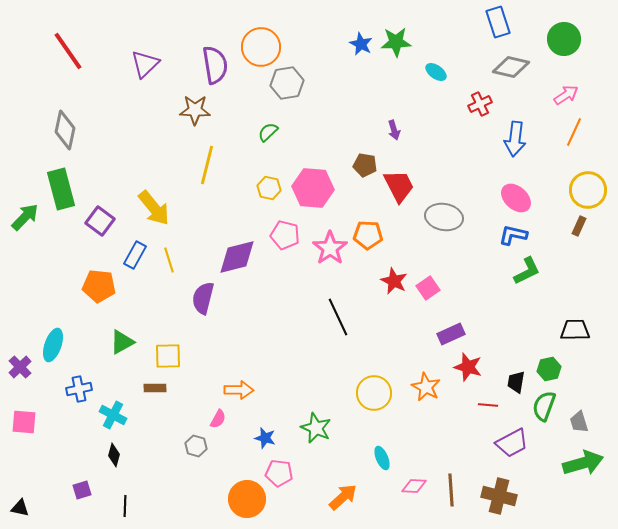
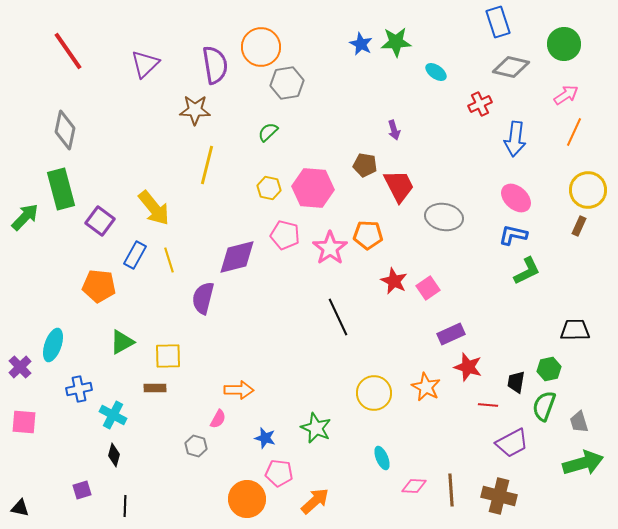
green circle at (564, 39): moved 5 px down
orange arrow at (343, 497): moved 28 px left, 4 px down
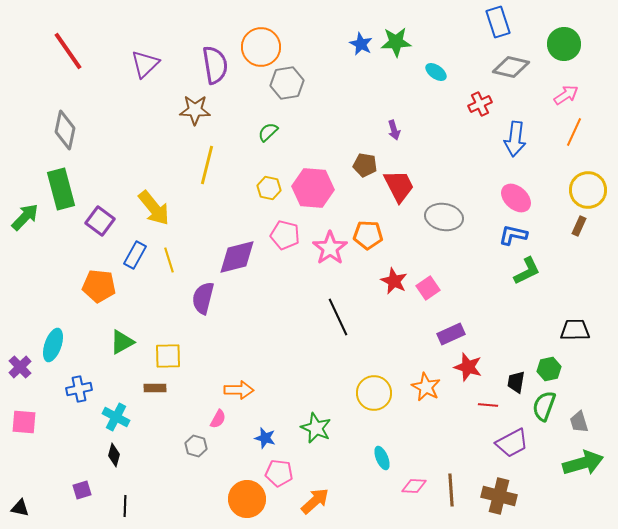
cyan cross at (113, 415): moved 3 px right, 2 px down
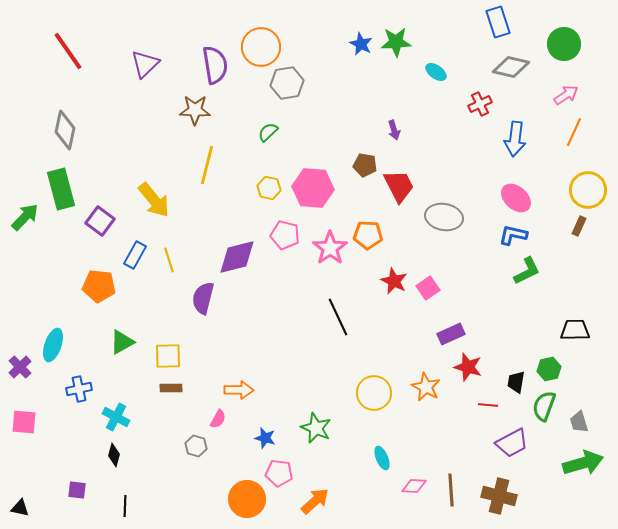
yellow arrow at (154, 208): moved 8 px up
brown rectangle at (155, 388): moved 16 px right
purple square at (82, 490): moved 5 px left; rotated 24 degrees clockwise
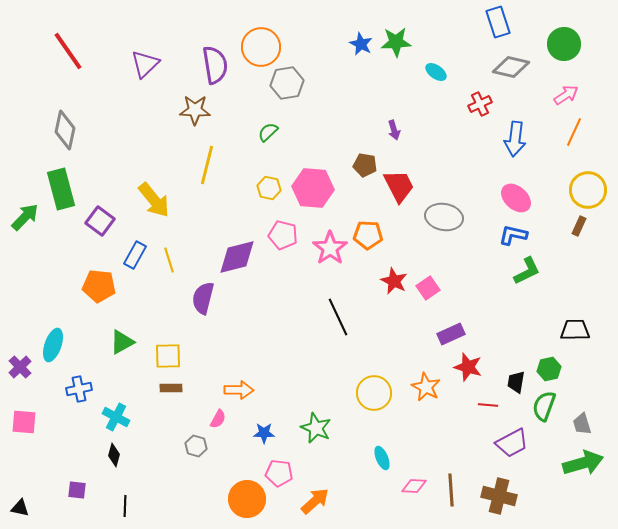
pink pentagon at (285, 235): moved 2 px left
gray trapezoid at (579, 422): moved 3 px right, 2 px down
blue star at (265, 438): moved 1 px left, 5 px up; rotated 15 degrees counterclockwise
